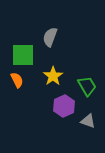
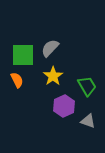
gray semicircle: moved 11 px down; rotated 24 degrees clockwise
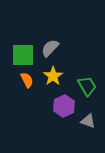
orange semicircle: moved 10 px right
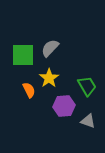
yellow star: moved 4 px left, 2 px down
orange semicircle: moved 2 px right, 10 px down
purple hexagon: rotated 20 degrees clockwise
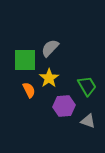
green square: moved 2 px right, 5 px down
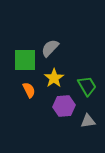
yellow star: moved 5 px right
gray triangle: rotated 28 degrees counterclockwise
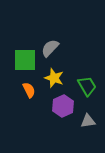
yellow star: rotated 18 degrees counterclockwise
purple hexagon: moved 1 px left; rotated 20 degrees counterclockwise
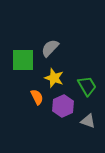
green square: moved 2 px left
orange semicircle: moved 8 px right, 7 px down
gray triangle: rotated 28 degrees clockwise
